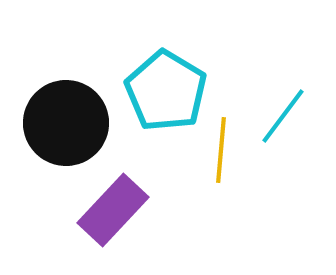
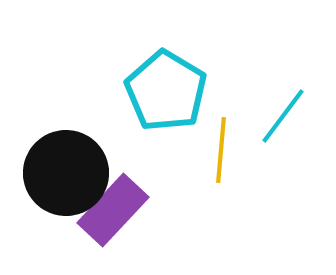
black circle: moved 50 px down
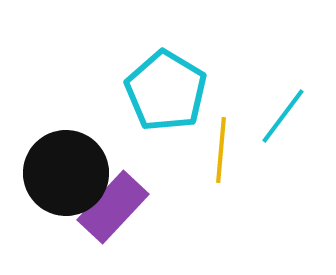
purple rectangle: moved 3 px up
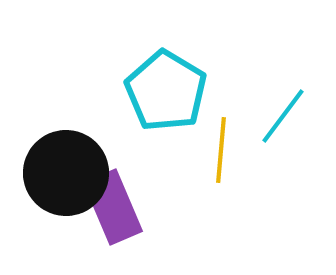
purple rectangle: rotated 66 degrees counterclockwise
